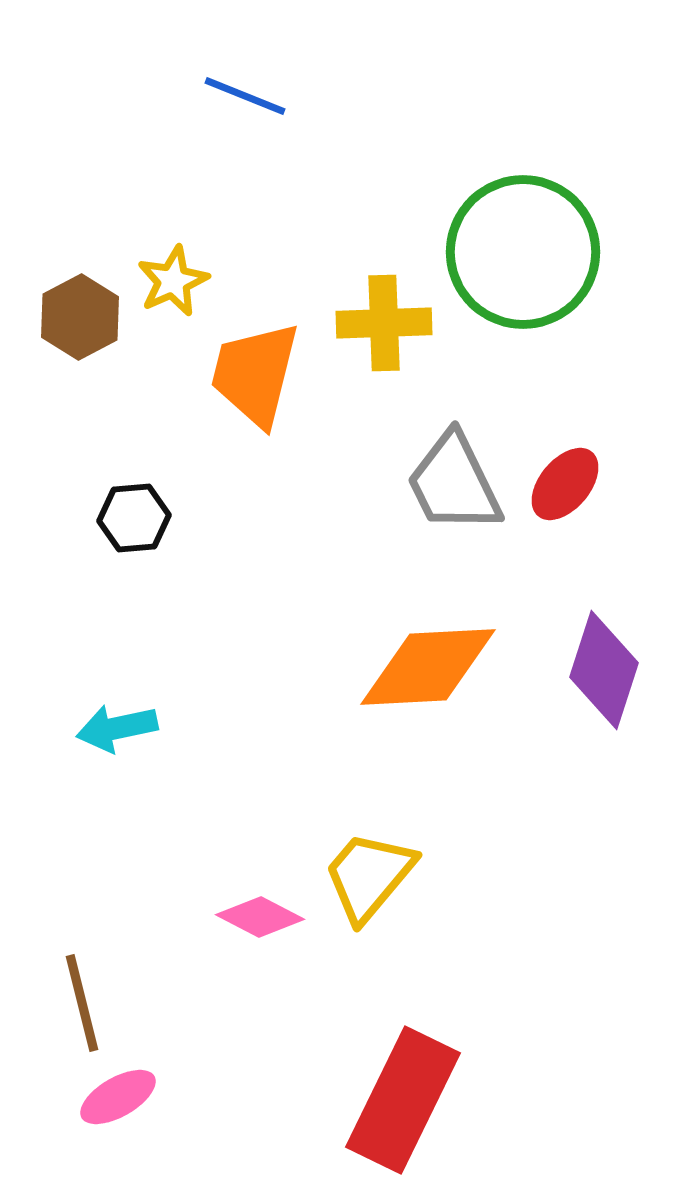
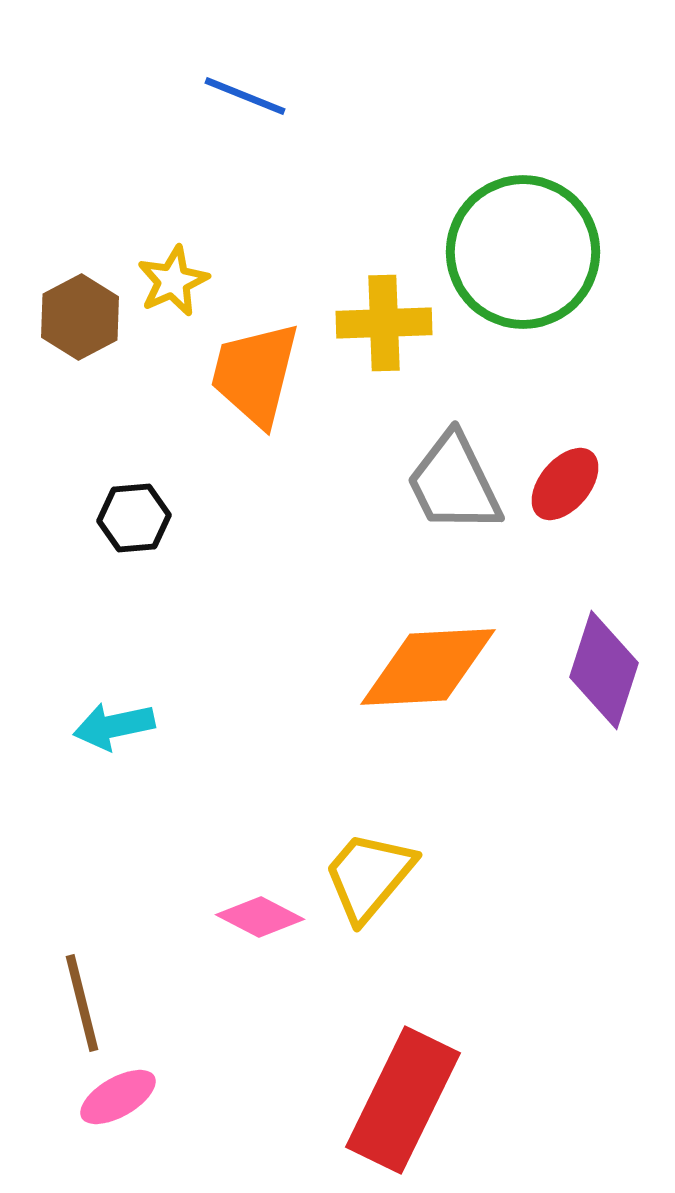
cyan arrow: moved 3 px left, 2 px up
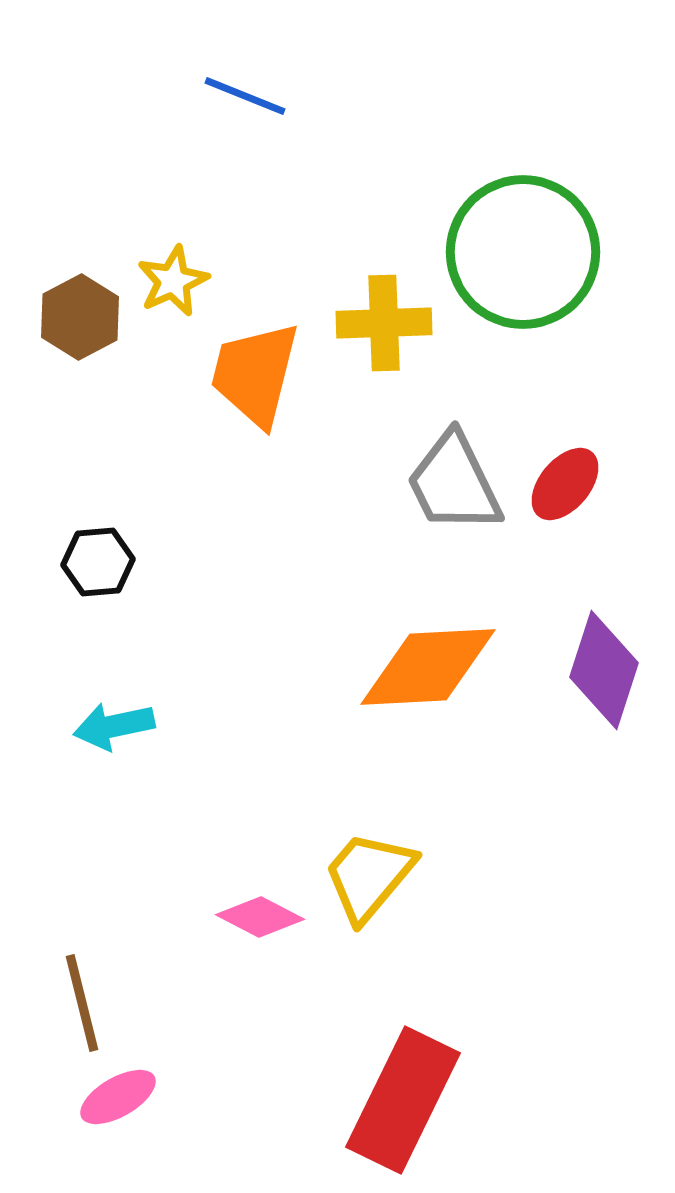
black hexagon: moved 36 px left, 44 px down
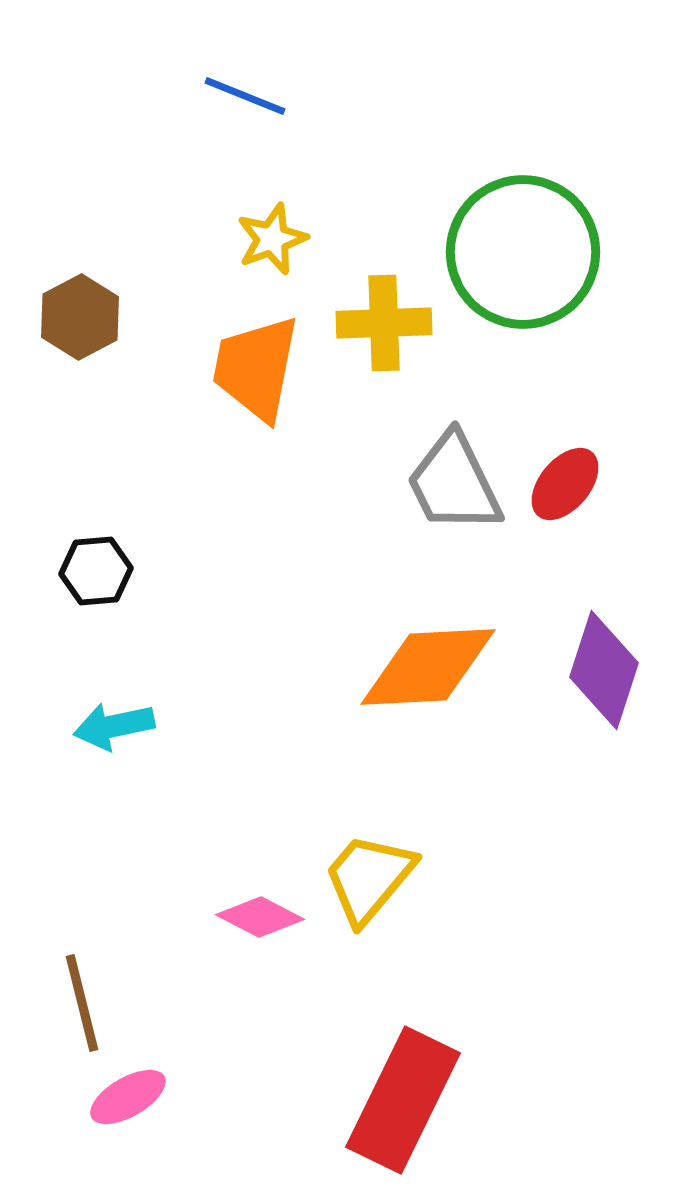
yellow star: moved 99 px right, 42 px up; rotated 4 degrees clockwise
orange trapezoid: moved 1 px right, 6 px up; rotated 3 degrees counterclockwise
black hexagon: moved 2 px left, 9 px down
yellow trapezoid: moved 2 px down
pink ellipse: moved 10 px right
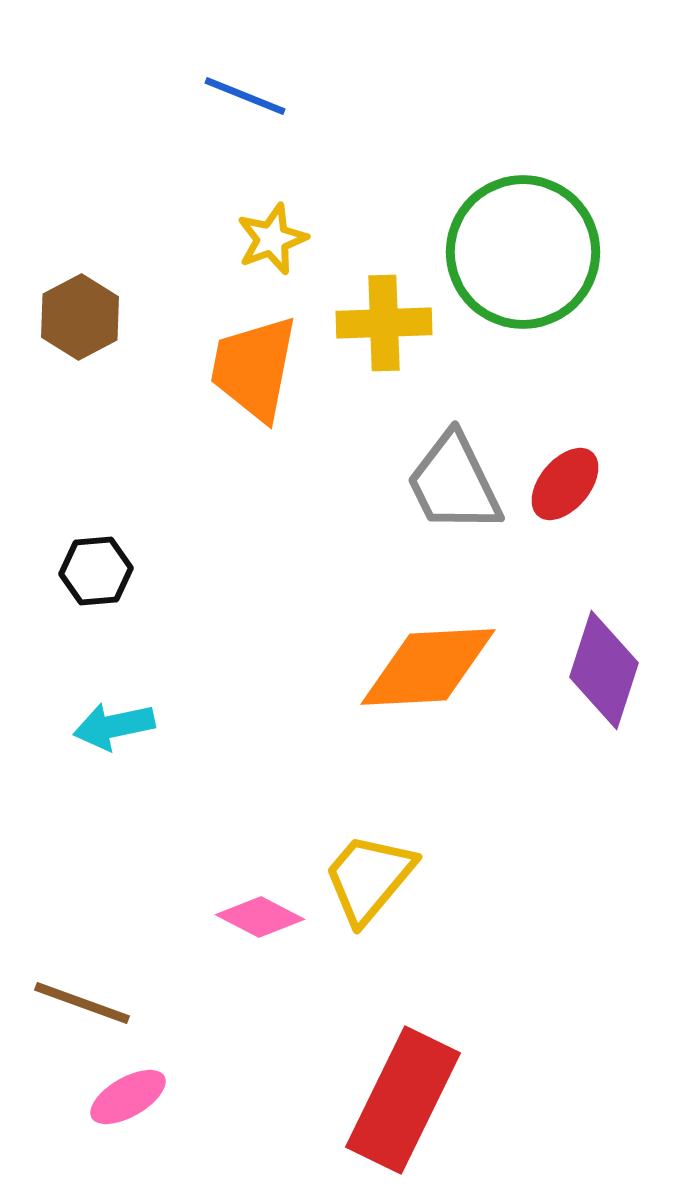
orange trapezoid: moved 2 px left
brown line: rotated 56 degrees counterclockwise
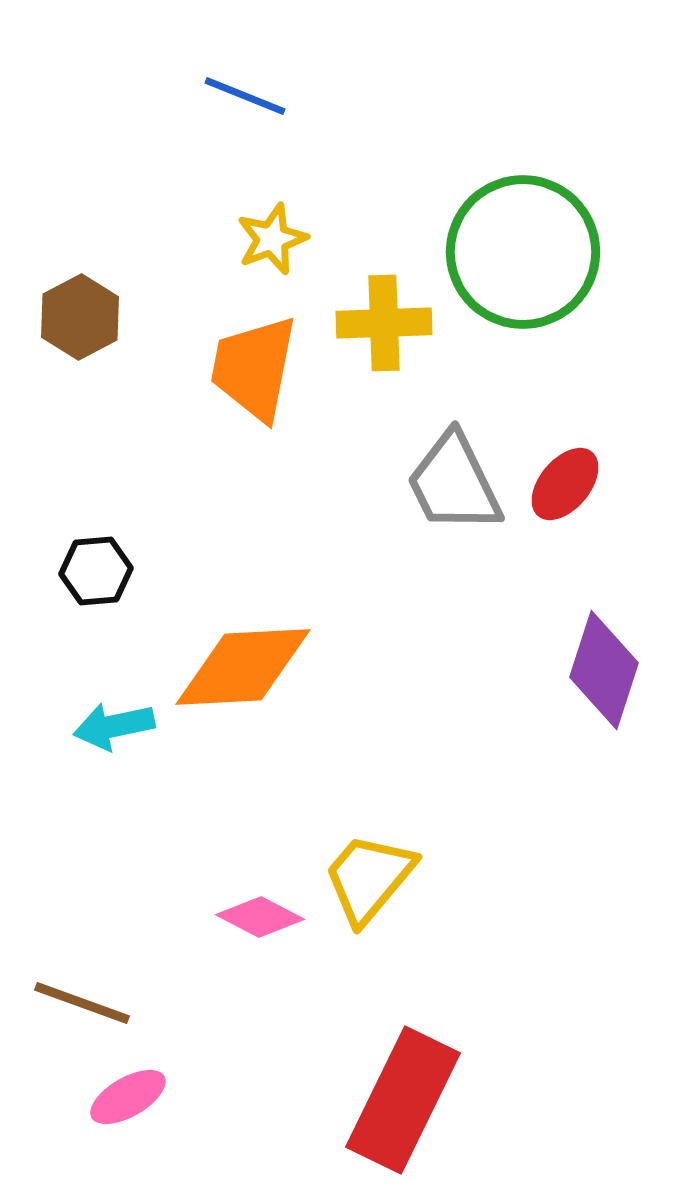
orange diamond: moved 185 px left
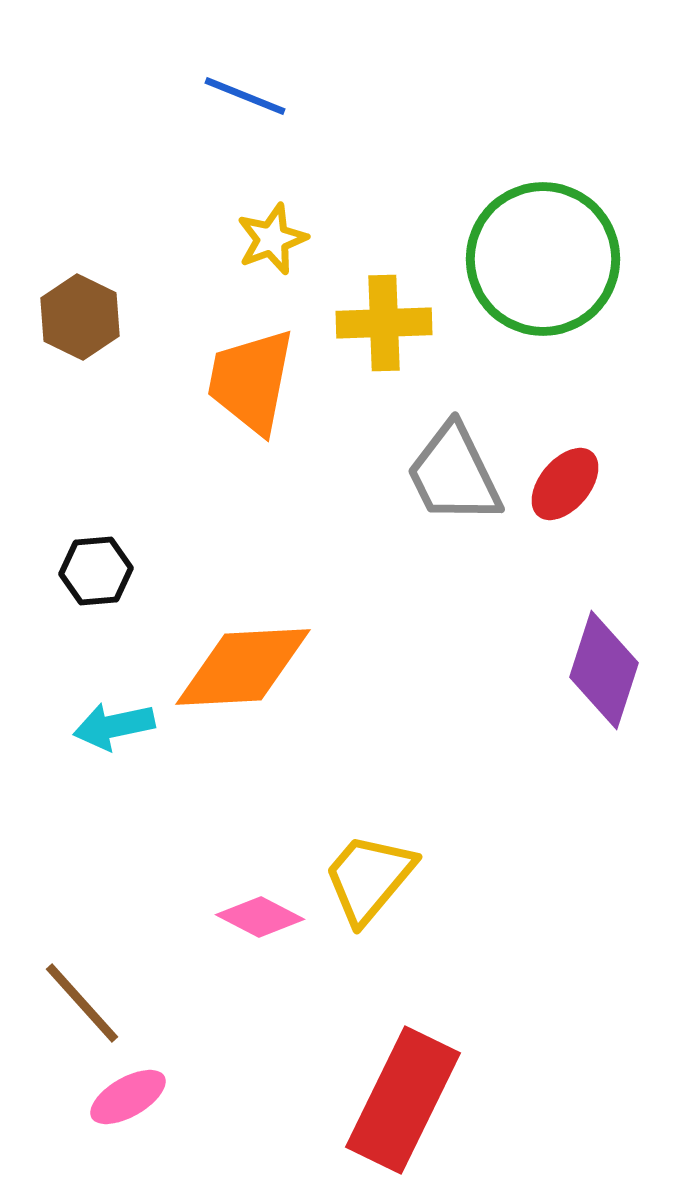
green circle: moved 20 px right, 7 px down
brown hexagon: rotated 6 degrees counterclockwise
orange trapezoid: moved 3 px left, 13 px down
gray trapezoid: moved 9 px up
brown line: rotated 28 degrees clockwise
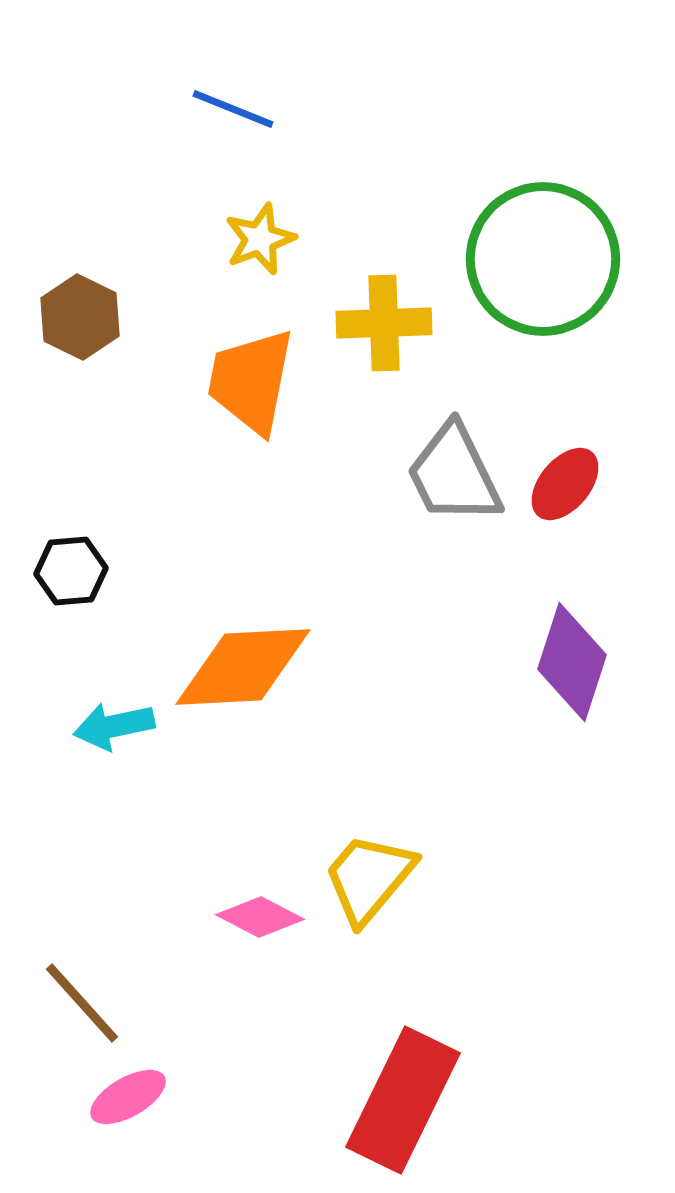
blue line: moved 12 px left, 13 px down
yellow star: moved 12 px left
black hexagon: moved 25 px left
purple diamond: moved 32 px left, 8 px up
